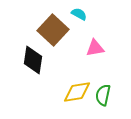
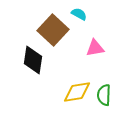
green semicircle: moved 1 px right; rotated 10 degrees counterclockwise
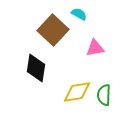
black diamond: moved 3 px right, 8 px down
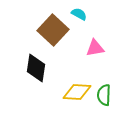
yellow diamond: rotated 12 degrees clockwise
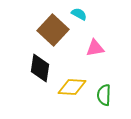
black diamond: moved 4 px right
yellow diamond: moved 5 px left, 5 px up
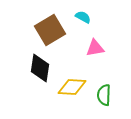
cyan semicircle: moved 4 px right, 3 px down
brown square: moved 3 px left; rotated 16 degrees clockwise
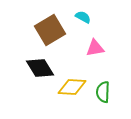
black diamond: rotated 40 degrees counterclockwise
green semicircle: moved 1 px left, 3 px up
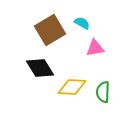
cyan semicircle: moved 1 px left, 6 px down
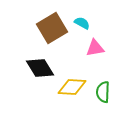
brown square: moved 2 px right, 2 px up
